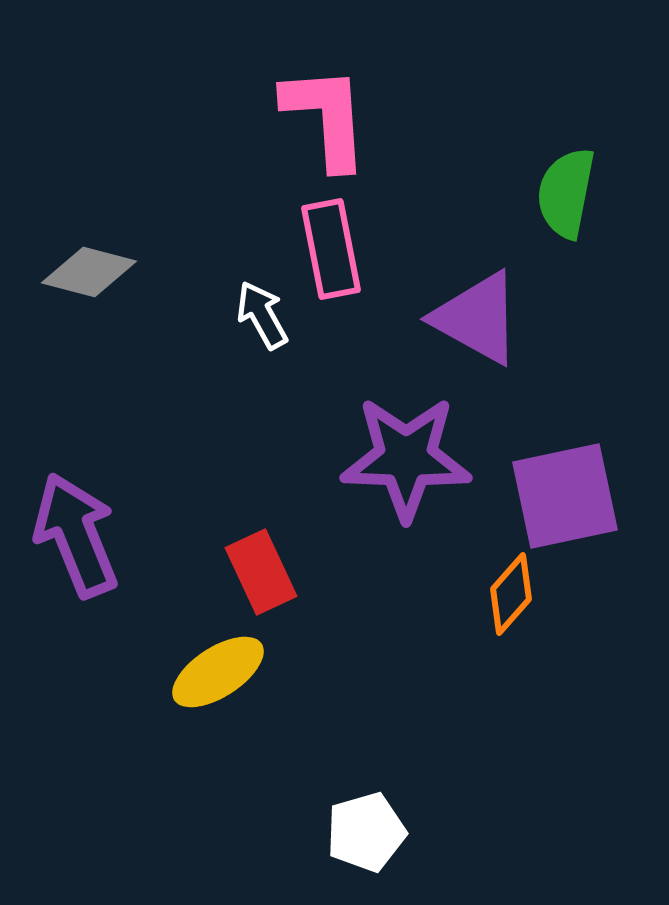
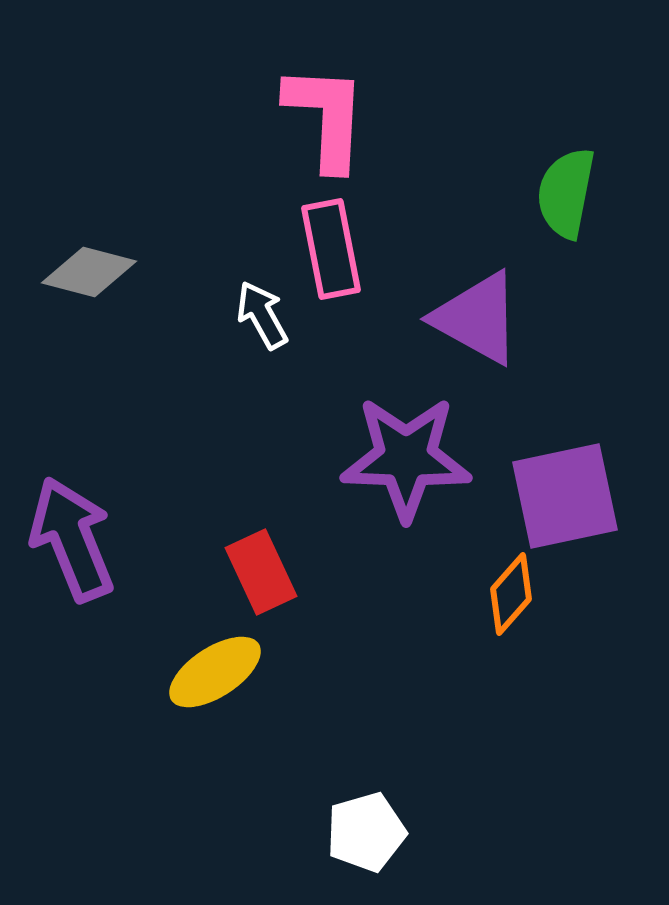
pink L-shape: rotated 7 degrees clockwise
purple arrow: moved 4 px left, 4 px down
yellow ellipse: moved 3 px left
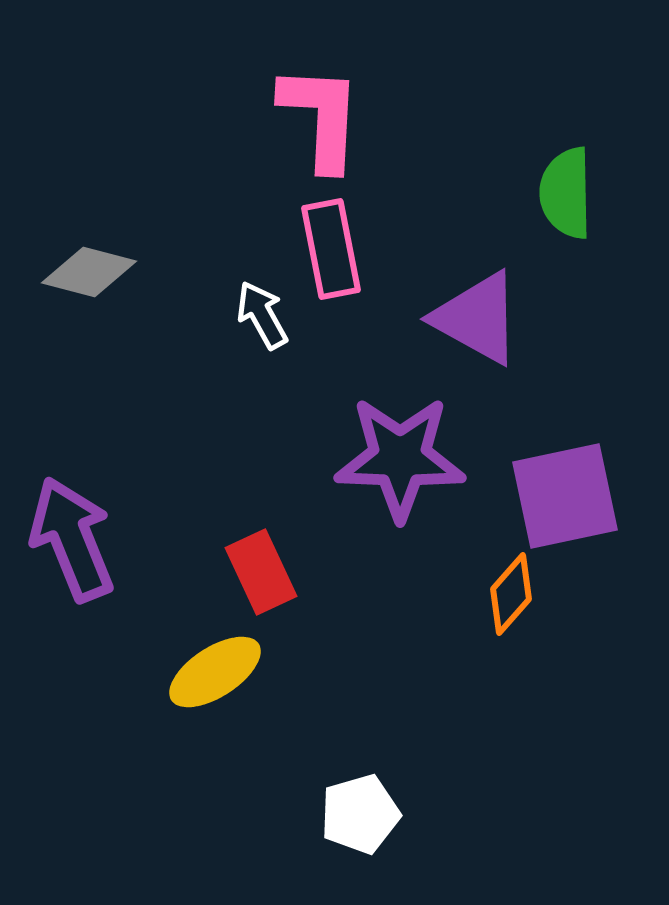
pink L-shape: moved 5 px left
green semicircle: rotated 12 degrees counterclockwise
purple star: moved 6 px left
white pentagon: moved 6 px left, 18 px up
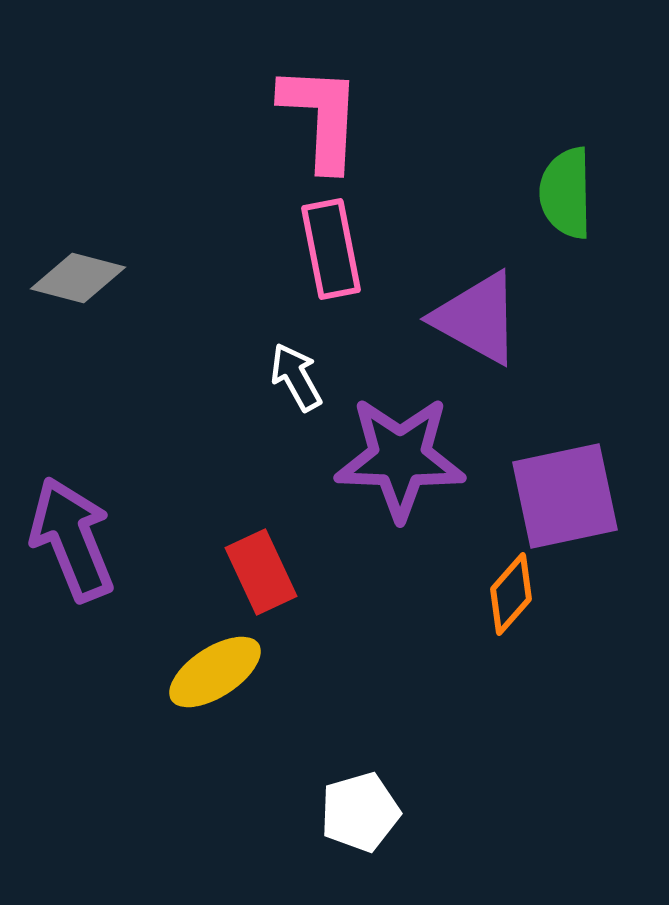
gray diamond: moved 11 px left, 6 px down
white arrow: moved 34 px right, 62 px down
white pentagon: moved 2 px up
